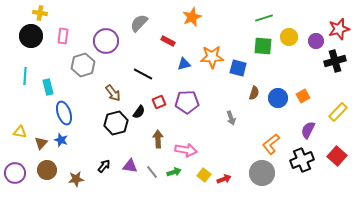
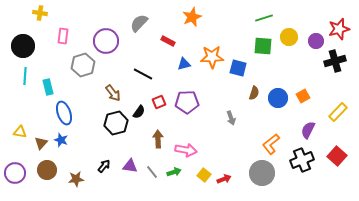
black circle at (31, 36): moved 8 px left, 10 px down
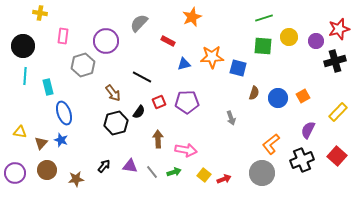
black line at (143, 74): moved 1 px left, 3 px down
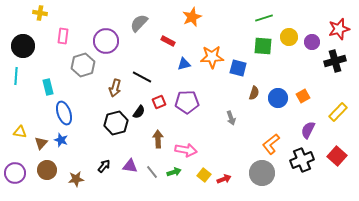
purple circle at (316, 41): moved 4 px left, 1 px down
cyan line at (25, 76): moved 9 px left
brown arrow at (113, 93): moved 2 px right, 5 px up; rotated 54 degrees clockwise
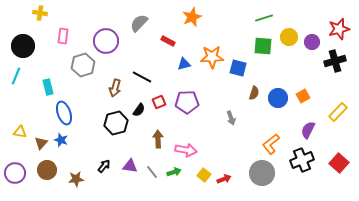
cyan line at (16, 76): rotated 18 degrees clockwise
black semicircle at (139, 112): moved 2 px up
red square at (337, 156): moved 2 px right, 7 px down
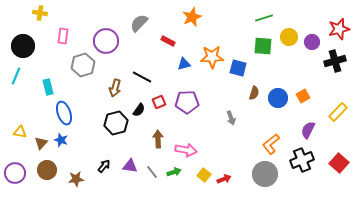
gray circle at (262, 173): moved 3 px right, 1 px down
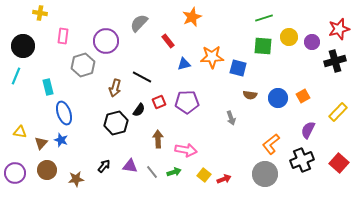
red rectangle at (168, 41): rotated 24 degrees clockwise
brown semicircle at (254, 93): moved 4 px left, 2 px down; rotated 80 degrees clockwise
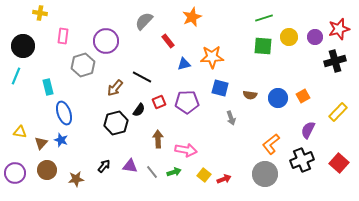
gray semicircle at (139, 23): moved 5 px right, 2 px up
purple circle at (312, 42): moved 3 px right, 5 px up
blue square at (238, 68): moved 18 px left, 20 px down
brown arrow at (115, 88): rotated 24 degrees clockwise
